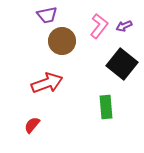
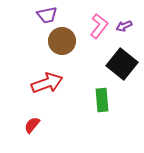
green rectangle: moved 4 px left, 7 px up
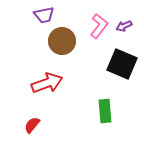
purple trapezoid: moved 3 px left
black square: rotated 16 degrees counterclockwise
green rectangle: moved 3 px right, 11 px down
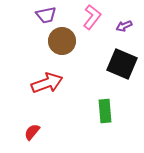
purple trapezoid: moved 2 px right
pink L-shape: moved 7 px left, 9 px up
red semicircle: moved 7 px down
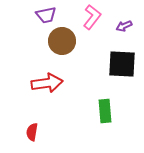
black square: rotated 20 degrees counterclockwise
red arrow: rotated 12 degrees clockwise
red semicircle: rotated 30 degrees counterclockwise
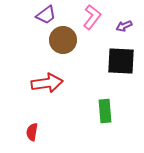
purple trapezoid: rotated 25 degrees counterclockwise
brown circle: moved 1 px right, 1 px up
black square: moved 1 px left, 3 px up
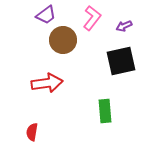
pink L-shape: moved 1 px down
black square: rotated 16 degrees counterclockwise
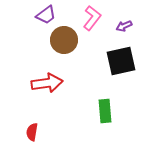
brown circle: moved 1 px right
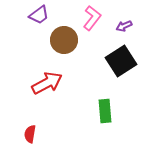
purple trapezoid: moved 7 px left
black square: rotated 20 degrees counterclockwise
red arrow: rotated 20 degrees counterclockwise
red semicircle: moved 2 px left, 2 px down
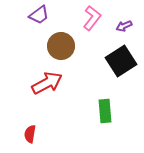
brown circle: moved 3 px left, 6 px down
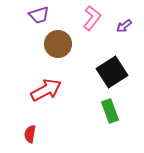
purple trapezoid: rotated 20 degrees clockwise
purple arrow: rotated 14 degrees counterclockwise
brown circle: moved 3 px left, 2 px up
black square: moved 9 px left, 11 px down
red arrow: moved 1 px left, 7 px down
green rectangle: moved 5 px right; rotated 15 degrees counterclockwise
